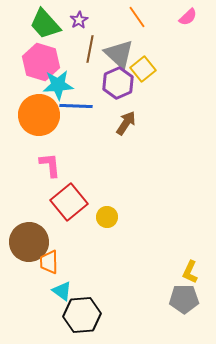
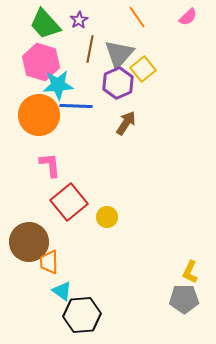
gray triangle: rotated 28 degrees clockwise
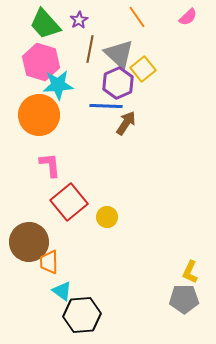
gray triangle: rotated 28 degrees counterclockwise
blue line: moved 30 px right
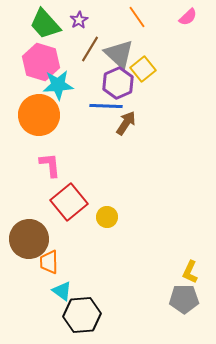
brown line: rotated 20 degrees clockwise
brown circle: moved 3 px up
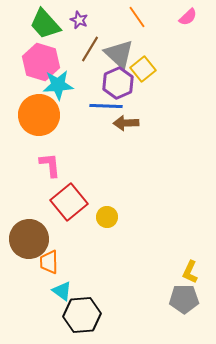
purple star: rotated 18 degrees counterclockwise
brown arrow: rotated 125 degrees counterclockwise
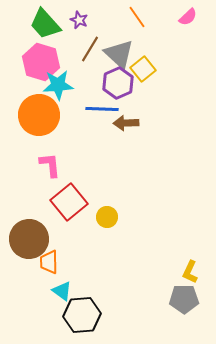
blue line: moved 4 px left, 3 px down
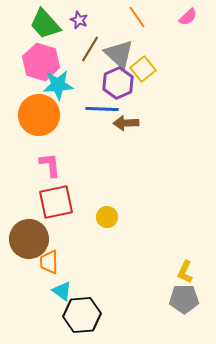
red square: moved 13 px left; rotated 27 degrees clockwise
yellow L-shape: moved 5 px left
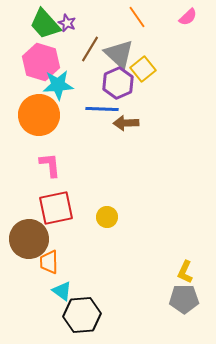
purple star: moved 12 px left, 3 px down
red square: moved 6 px down
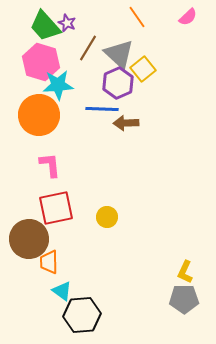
green trapezoid: moved 2 px down
brown line: moved 2 px left, 1 px up
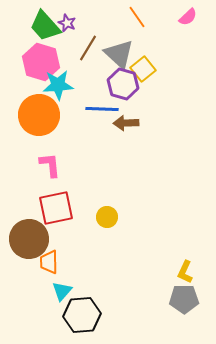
purple hexagon: moved 5 px right, 1 px down; rotated 20 degrees counterclockwise
cyan triangle: rotated 35 degrees clockwise
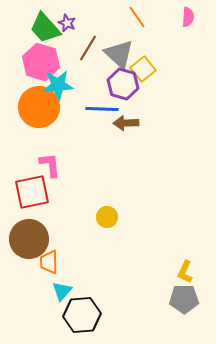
pink semicircle: rotated 42 degrees counterclockwise
green trapezoid: moved 2 px down
orange circle: moved 8 px up
red square: moved 24 px left, 16 px up
